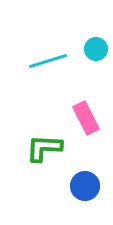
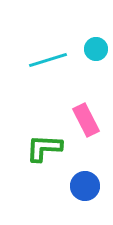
cyan line: moved 1 px up
pink rectangle: moved 2 px down
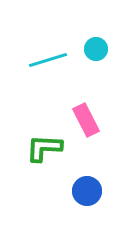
blue circle: moved 2 px right, 5 px down
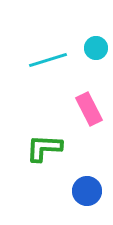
cyan circle: moved 1 px up
pink rectangle: moved 3 px right, 11 px up
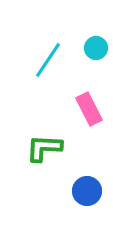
cyan line: rotated 39 degrees counterclockwise
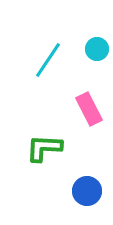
cyan circle: moved 1 px right, 1 px down
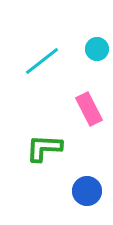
cyan line: moved 6 px left, 1 px down; rotated 18 degrees clockwise
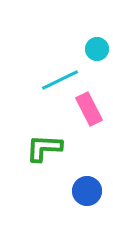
cyan line: moved 18 px right, 19 px down; rotated 12 degrees clockwise
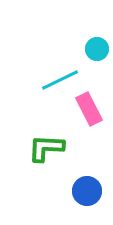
green L-shape: moved 2 px right
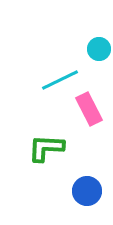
cyan circle: moved 2 px right
